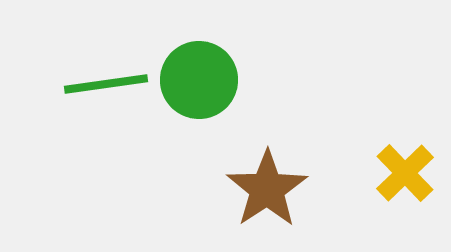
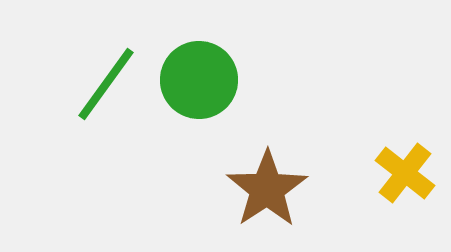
green line: rotated 46 degrees counterclockwise
yellow cross: rotated 8 degrees counterclockwise
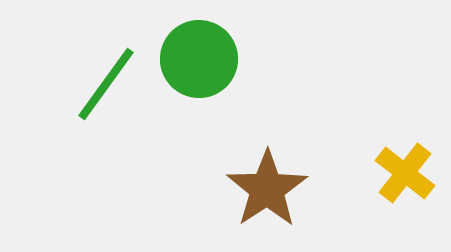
green circle: moved 21 px up
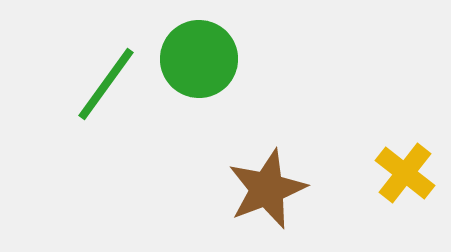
brown star: rotated 12 degrees clockwise
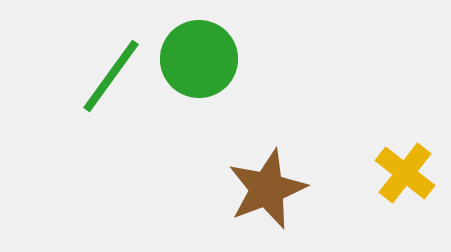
green line: moved 5 px right, 8 px up
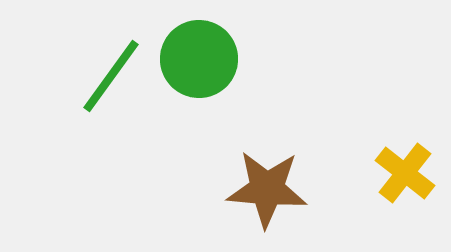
brown star: rotated 26 degrees clockwise
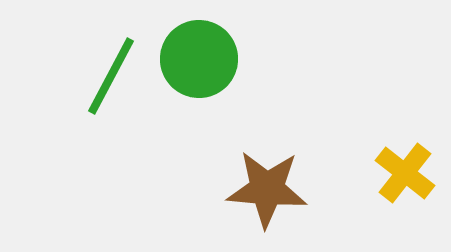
green line: rotated 8 degrees counterclockwise
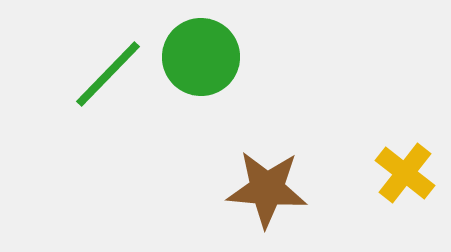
green circle: moved 2 px right, 2 px up
green line: moved 3 px left, 2 px up; rotated 16 degrees clockwise
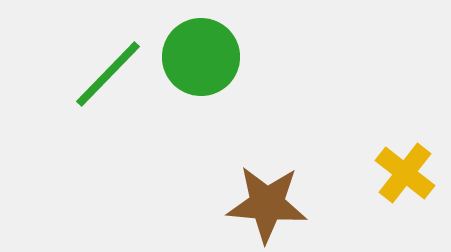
brown star: moved 15 px down
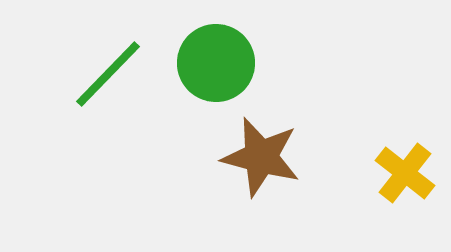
green circle: moved 15 px right, 6 px down
brown star: moved 6 px left, 47 px up; rotated 10 degrees clockwise
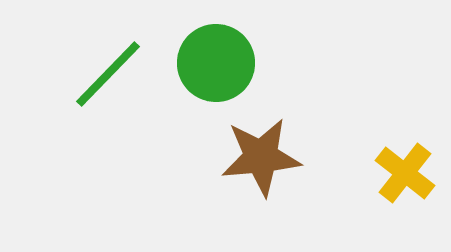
brown star: rotated 20 degrees counterclockwise
